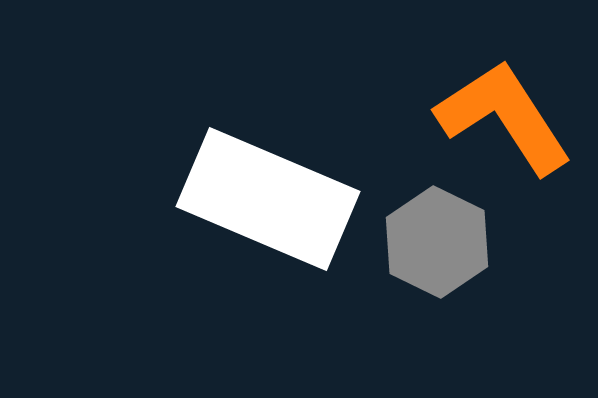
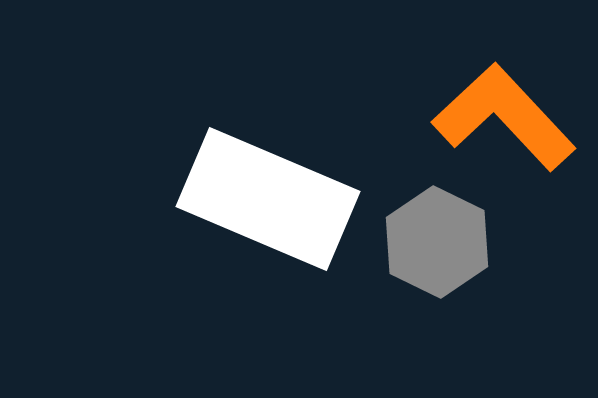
orange L-shape: rotated 10 degrees counterclockwise
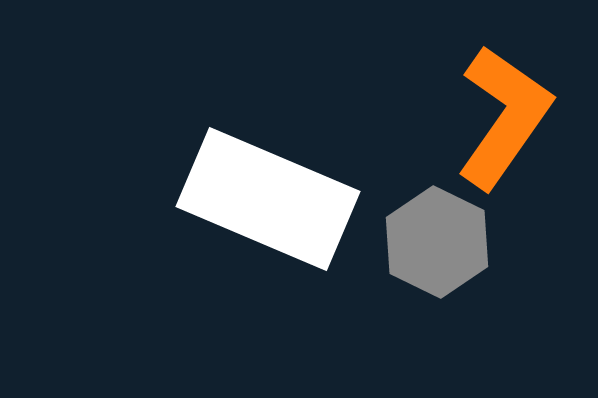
orange L-shape: rotated 78 degrees clockwise
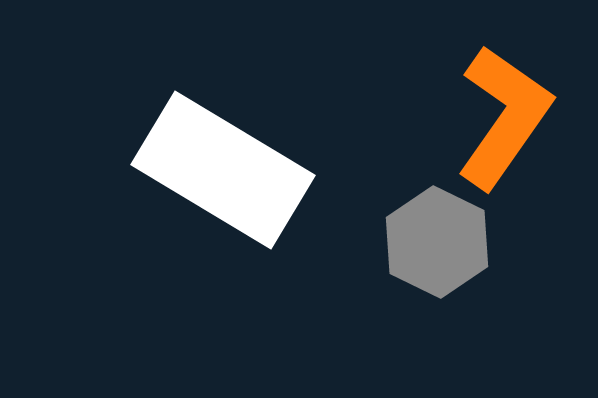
white rectangle: moved 45 px left, 29 px up; rotated 8 degrees clockwise
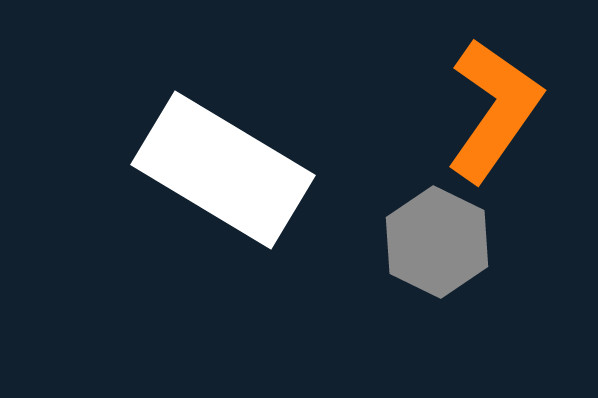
orange L-shape: moved 10 px left, 7 px up
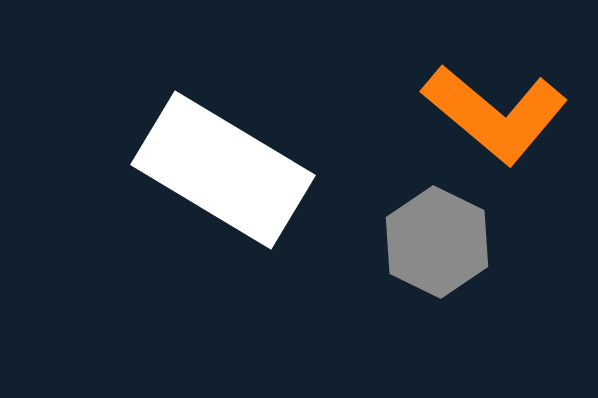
orange L-shape: moved 1 px right, 4 px down; rotated 95 degrees clockwise
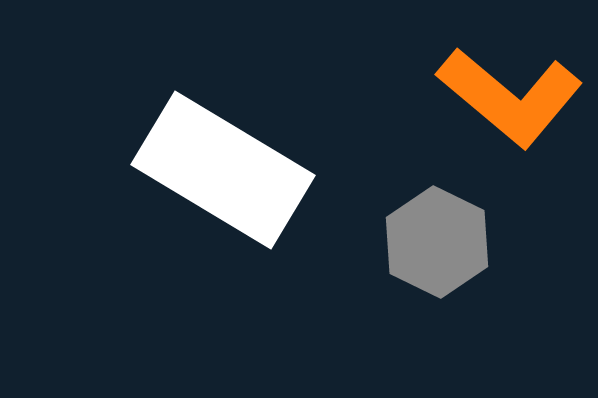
orange L-shape: moved 15 px right, 17 px up
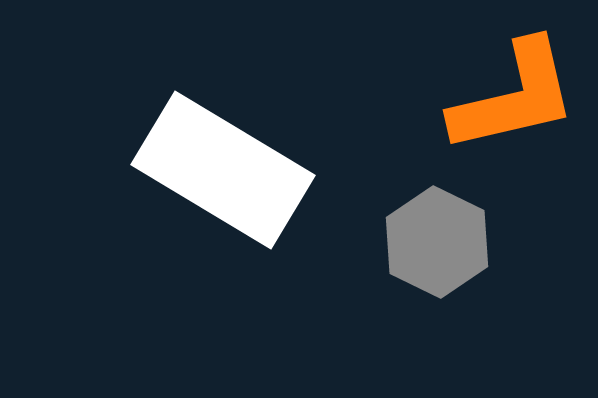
orange L-shape: moved 4 px right; rotated 53 degrees counterclockwise
